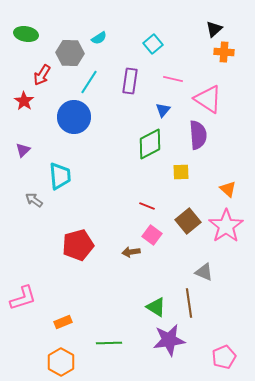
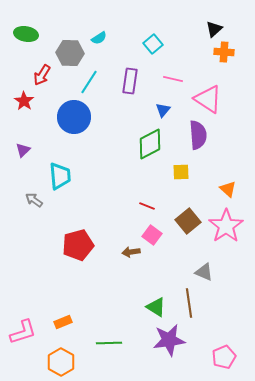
pink L-shape: moved 34 px down
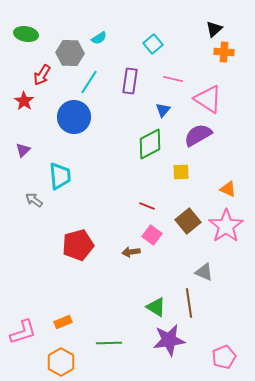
purple semicircle: rotated 116 degrees counterclockwise
orange triangle: rotated 18 degrees counterclockwise
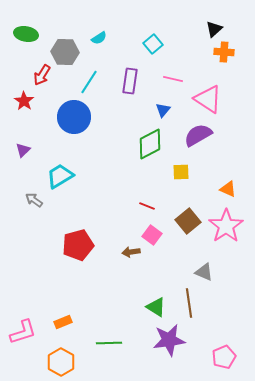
gray hexagon: moved 5 px left, 1 px up
cyan trapezoid: rotated 116 degrees counterclockwise
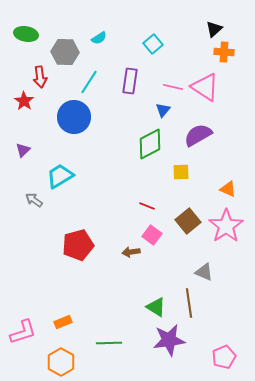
red arrow: moved 2 px left, 2 px down; rotated 40 degrees counterclockwise
pink line: moved 8 px down
pink triangle: moved 3 px left, 12 px up
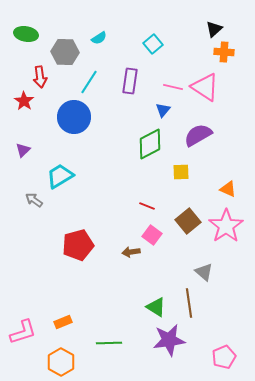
gray triangle: rotated 18 degrees clockwise
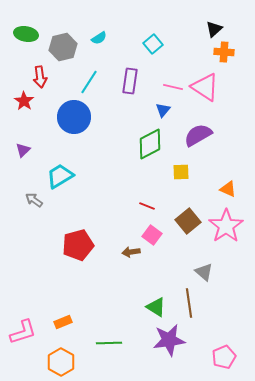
gray hexagon: moved 2 px left, 5 px up; rotated 16 degrees counterclockwise
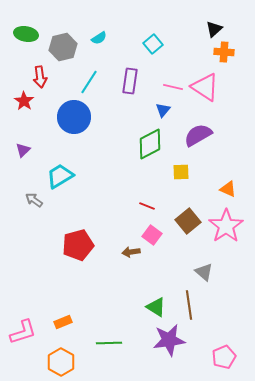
brown line: moved 2 px down
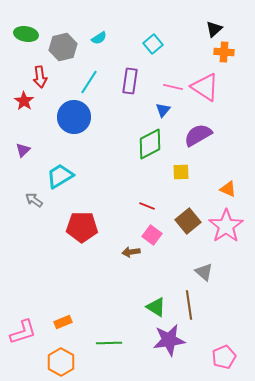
red pentagon: moved 4 px right, 18 px up; rotated 16 degrees clockwise
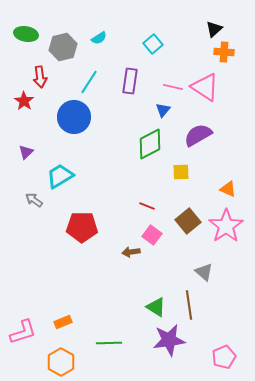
purple triangle: moved 3 px right, 2 px down
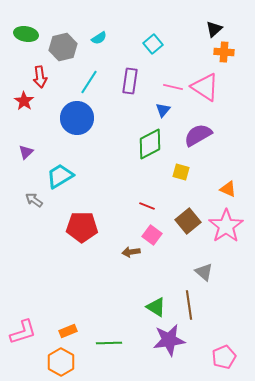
blue circle: moved 3 px right, 1 px down
yellow square: rotated 18 degrees clockwise
orange rectangle: moved 5 px right, 9 px down
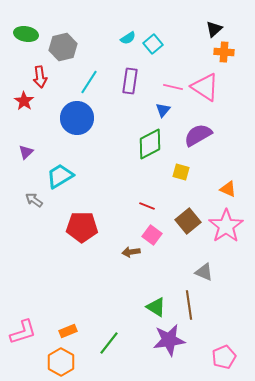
cyan semicircle: moved 29 px right
gray triangle: rotated 18 degrees counterclockwise
green line: rotated 50 degrees counterclockwise
